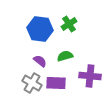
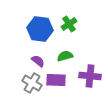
purple semicircle: moved 2 px left
purple rectangle: moved 3 px up
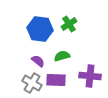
green semicircle: moved 3 px left
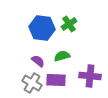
blue hexagon: moved 2 px right, 1 px up
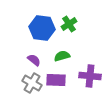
purple semicircle: moved 4 px left, 1 px up
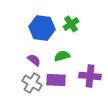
green cross: moved 2 px right
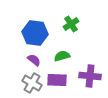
blue hexagon: moved 7 px left, 5 px down
purple rectangle: moved 1 px right
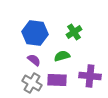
green cross: moved 3 px right, 8 px down
